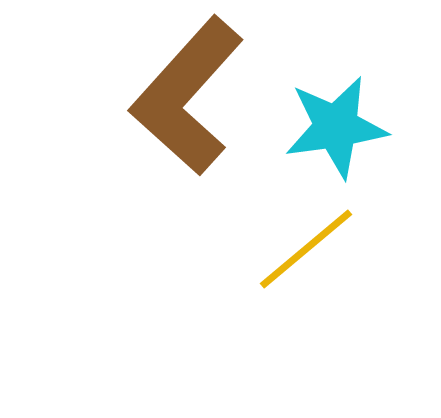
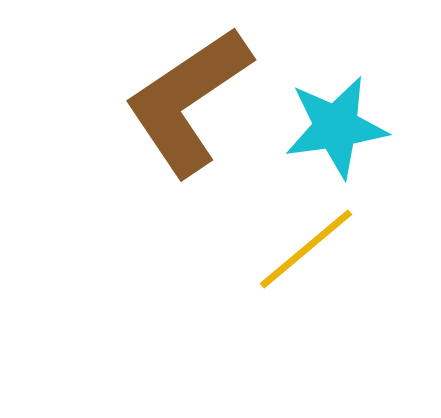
brown L-shape: moved 1 px right, 5 px down; rotated 14 degrees clockwise
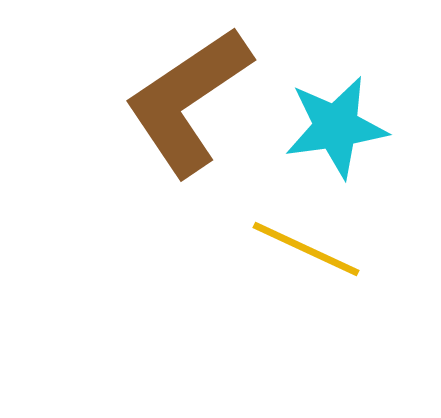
yellow line: rotated 65 degrees clockwise
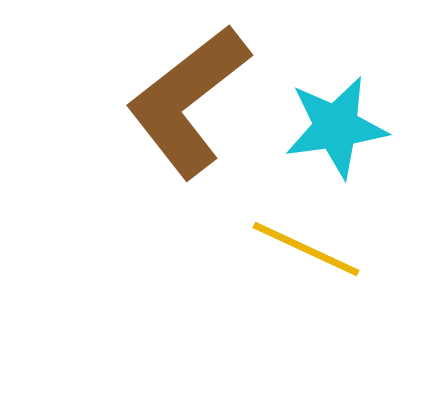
brown L-shape: rotated 4 degrees counterclockwise
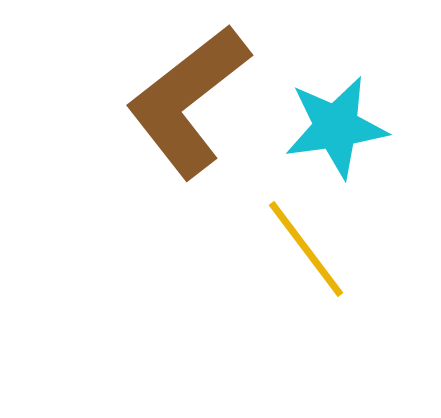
yellow line: rotated 28 degrees clockwise
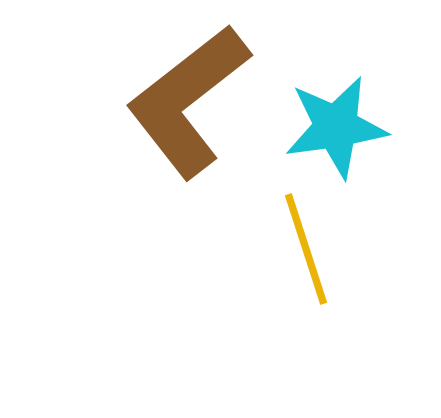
yellow line: rotated 19 degrees clockwise
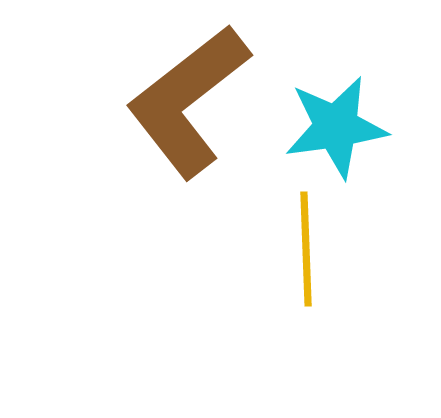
yellow line: rotated 16 degrees clockwise
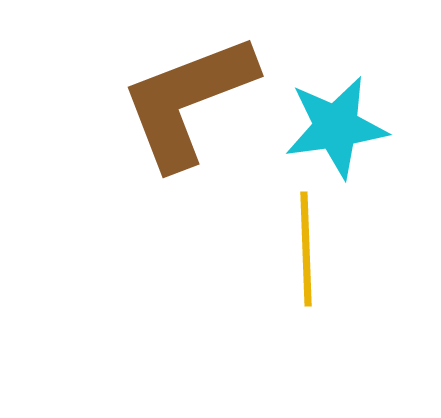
brown L-shape: rotated 17 degrees clockwise
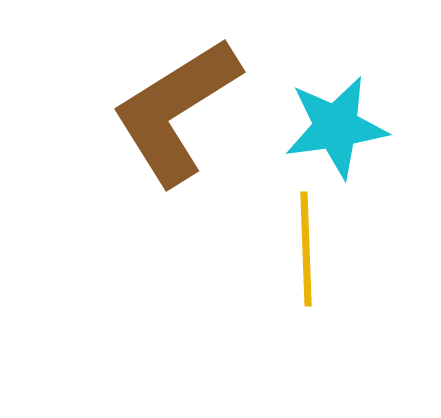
brown L-shape: moved 12 px left, 10 px down; rotated 11 degrees counterclockwise
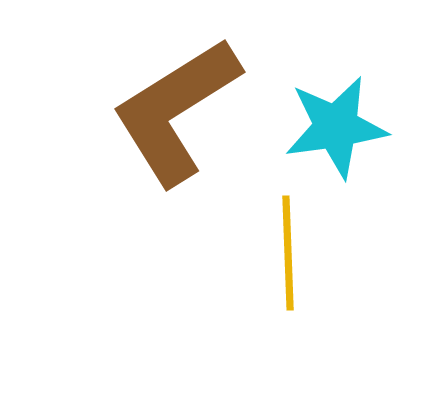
yellow line: moved 18 px left, 4 px down
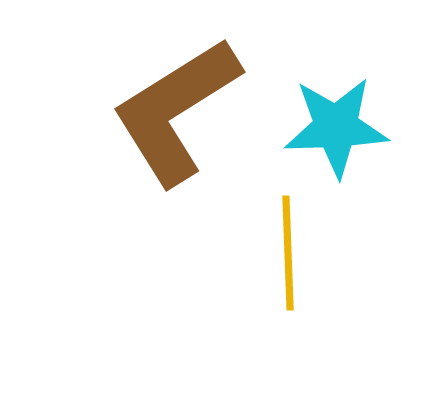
cyan star: rotated 6 degrees clockwise
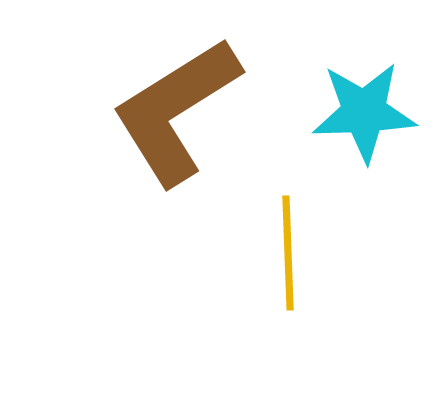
cyan star: moved 28 px right, 15 px up
